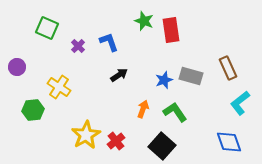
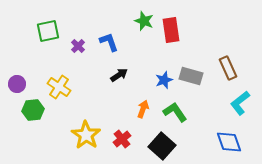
green square: moved 1 px right, 3 px down; rotated 35 degrees counterclockwise
purple circle: moved 17 px down
yellow star: rotated 8 degrees counterclockwise
red cross: moved 6 px right, 2 px up
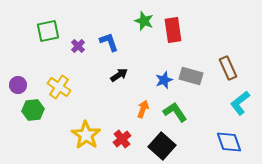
red rectangle: moved 2 px right
purple circle: moved 1 px right, 1 px down
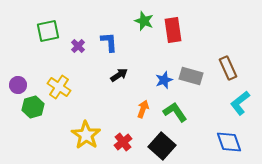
blue L-shape: rotated 15 degrees clockwise
green hexagon: moved 3 px up; rotated 10 degrees counterclockwise
red cross: moved 1 px right, 3 px down
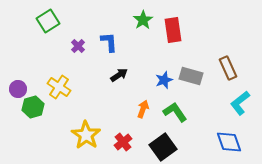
green star: moved 1 px left, 1 px up; rotated 18 degrees clockwise
green square: moved 10 px up; rotated 20 degrees counterclockwise
purple circle: moved 4 px down
black square: moved 1 px right, 1 px down; rotated 12 degrees clockwise
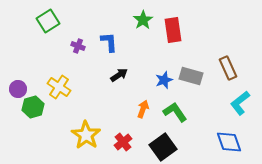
purple cross: rotated 24 degrees counterclockwise
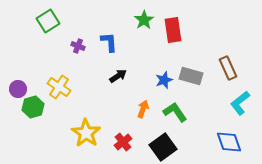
green star: moved 1 px right
black arrow: moved 1 px left, 1 px down
yellow star: moved 2 px up
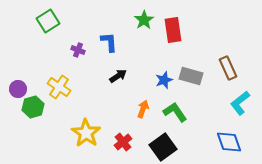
purple cross: moved 4 px down
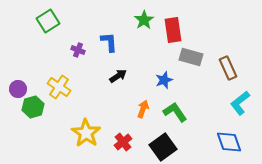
gray rectangle: moved 19 px up
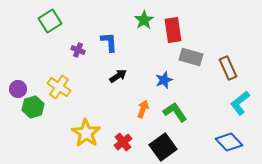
green square: moved 2 px right
blue diamond: rotated 24 degrees counterclockwise
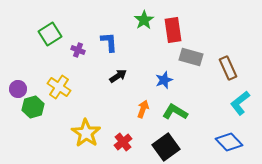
green square: moved 13 px down
green L-shape: rotated 25 degrees counterclockwise
black square: moved 3 px right
